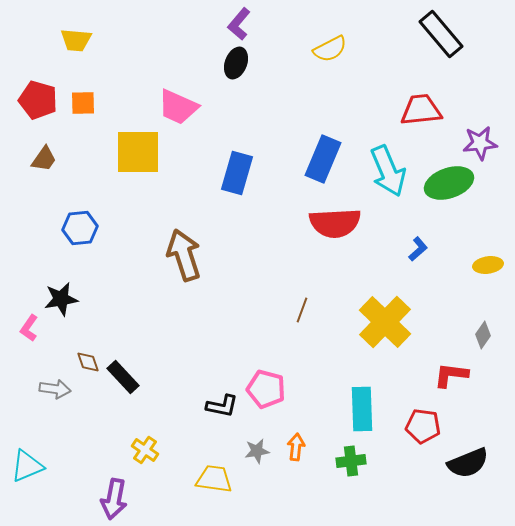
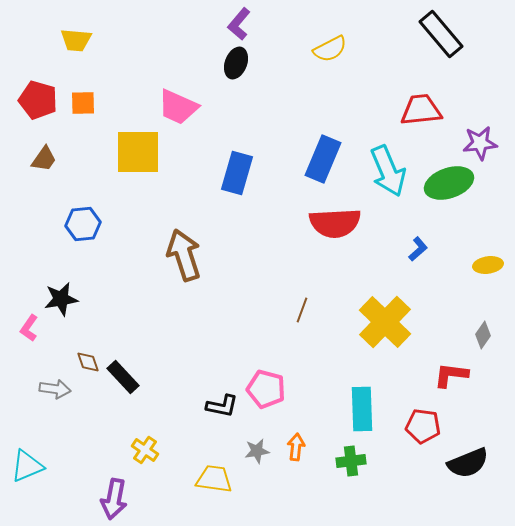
blue hexagon at (80, 228): moved 3 px right, 4 px up
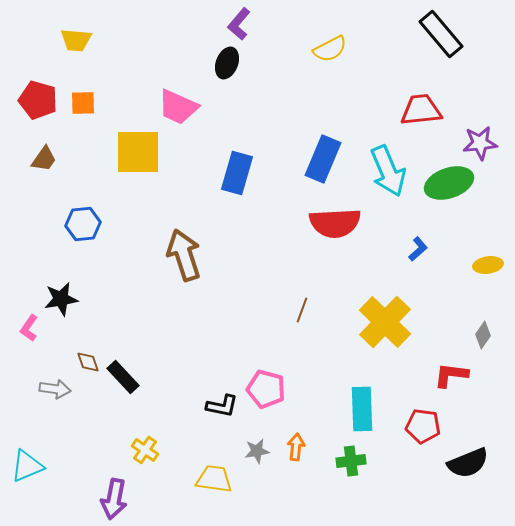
black ellipse at (236, 63): moved 9 px left
